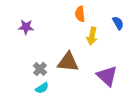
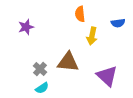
blue semicircle: rotated 112 degrees clockwise
purple star: rotated 21 degrees counterclockwise
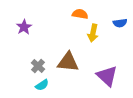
orange semicircle: rotated 105 degrees clockwise
blue semicircle: moved 2 px right
purple star: moved 2 px left; rotated 14 degrees counterclockwise
yellow arrow: moved 1 px right, 3 px up
gray cross: moved 2 px left, 3 px up
cyan semicircle: moved 3 px up
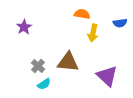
orange semicircle: moved 2 px right
cyan semicircle: moved 2 px right, 1 px up
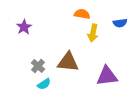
purple triangle: rotated 50 degrees counterclockwise
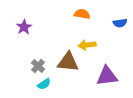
yellow arrow: moved 6 px left, 12 px down; rotated 72 degrees clockwise
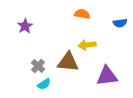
purple star: moved 1 px right, 1 px up
